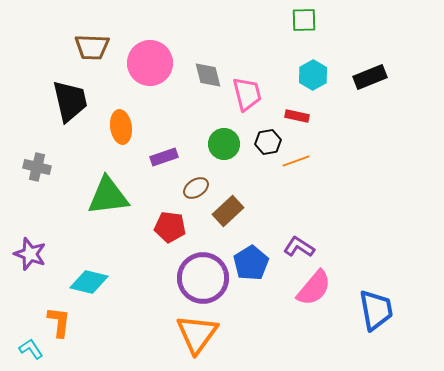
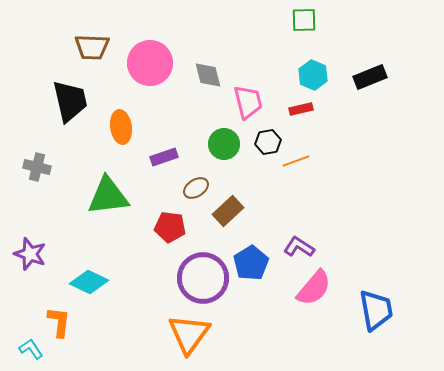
cyan hexagon: rotated 8 degrees counterclockwise
pink trapezoid: moved 1 px right, 8 px down
red rectangle: moved 4 px right, 7 px up; rotated 25 degrees counterclockwise
cyan diamond: rotated 12 degrees clockwise
orange triangle: moved 8 px left
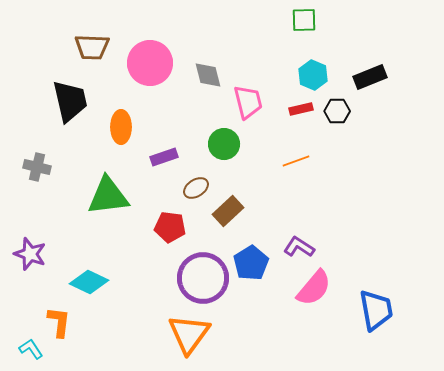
orange ellipse: rotated 8 degrees clockwise
black hexagon: moved 69 px right, 31 px up; rotated 10 degrees clockwise
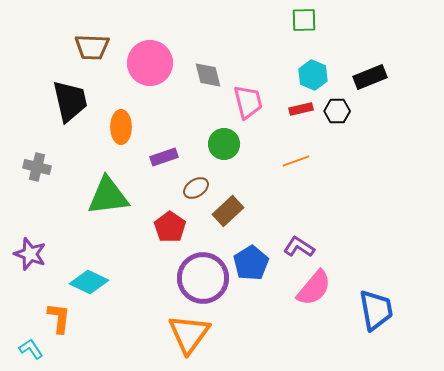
red pentagon: rotated 28 degrees clockwise
orange L-shape: moved 4 px up
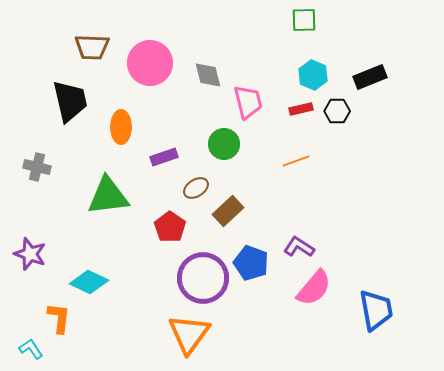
blue pentagon: rotated 20 degrees counterclockwise
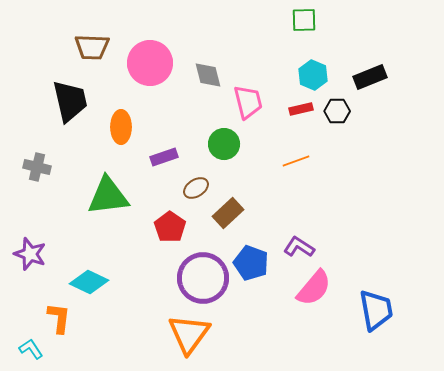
brown rectangle: moved 2 px down
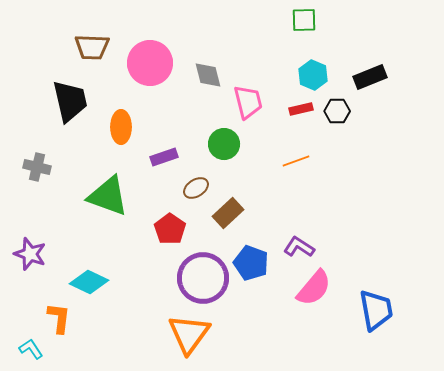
green triangle: rotated 27 degrees clockwise
red pentagon: moved 2 px down
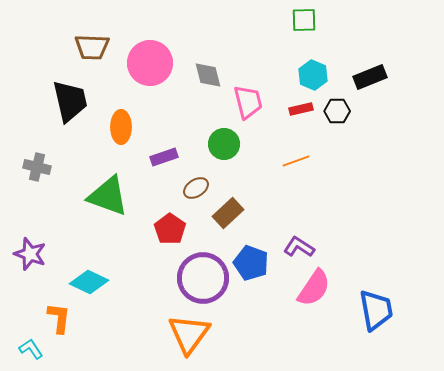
pink semicircle: rotated 6 degrees counterclockwise
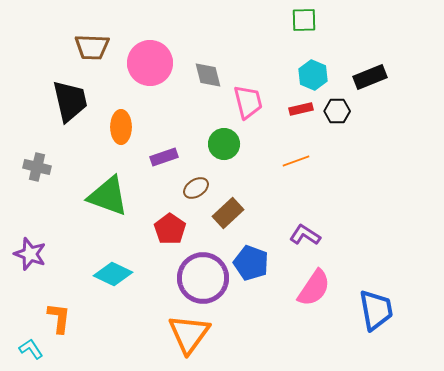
purple L-shape: moved 6 px right, 12 px up
cyan diamond: moved 24 px right, 8 px up
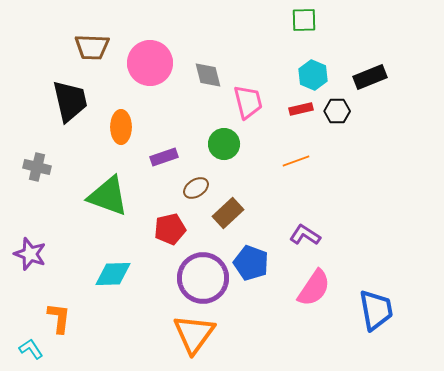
red pentagon: rotated 24 degrees clockwise
cyan diamond: rotated 27 degrees counterclockwise
orange triangle: moved 5 px right
